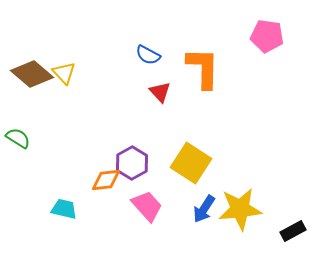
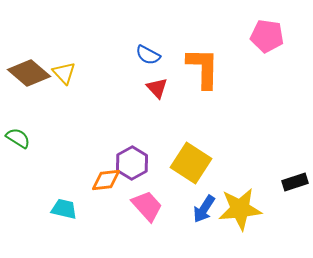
brown diamond: moved 3 px left, 1 px up
red triangle: moved 3 px left, 4 px up
black rectangle: moved 2 px right, 49 px up; rotated 10 degrees clockwise
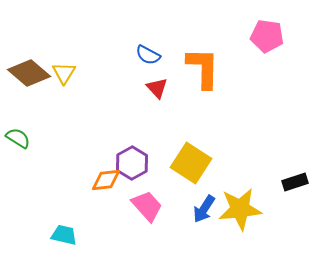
yellow triangle: rotated 15 degrees clockwise
cyan trapezoid: moved 26 px down
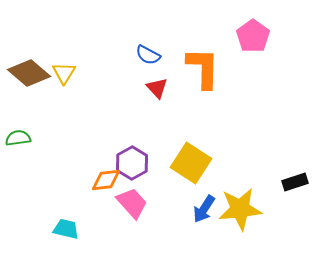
pink pentagon: moved 14 px left; rotated 28 degrees clockwise
green semicircle: rotated 40 degrees counterclockwise
pink trapezoid: moved 15 px left, 3 px up
cyan trapezoid: moved 2 px right, 6 px up
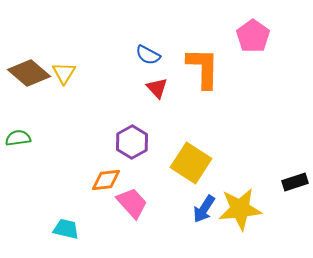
purple hexagon: moved 21 px up
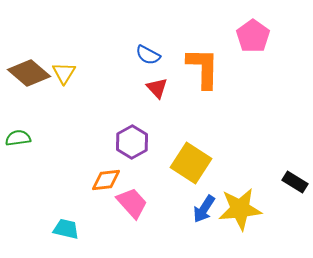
black rectangle: rotated 50 degrees clockwise
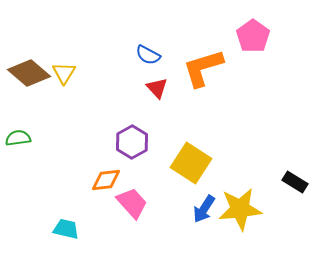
orange L-shape: rotated 108 degrees counterclockwise
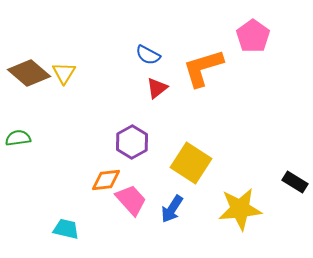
red triangle: rotated 35 degrees clockwise
pink trapezoid: moved 1 px left, 3 px up
blue arrow: moved 32 px left
